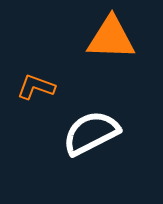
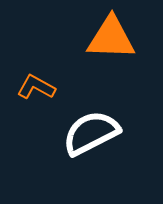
orange L-shape: rotated 9 degrees clockwise
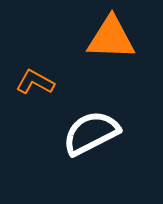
orange L-shape: moved 1 px left, 5 px up
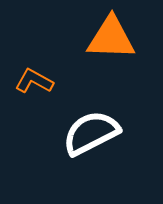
orange L-shape: moved 1 px left, 1 px up
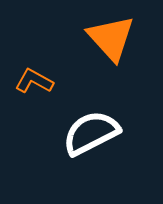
orange triangle: rotated 46 degrees clockwise
